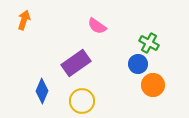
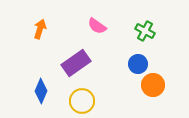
orange arrow: moved 16 px right, 9 px down
green cross: moved 4 px left, 12 px up
blue diamond: moved 1 px left
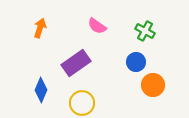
orange arrow: moved 1 px up
blue circle: moved 2 px left, 2 px up
blue diamond: moved 1 px up
yellow circle: moved 2 px down
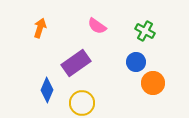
orange circle: moved 2 px up
blue diamond: moved 6 px right
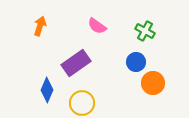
orange arrow: moved 2 px up
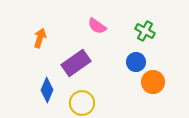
orange arrow: moved 12 px down
orange circle: moved 1 px up
